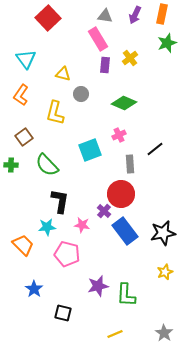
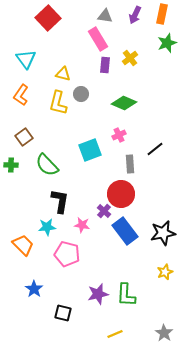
yellow L-shape: moved 3 px right, 10 px up
purple star: moved 8 px down
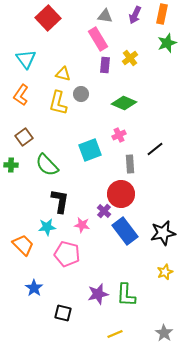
blue star: moved 1 px up
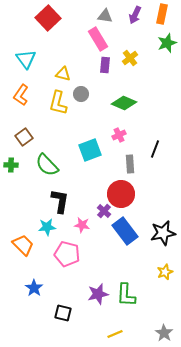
black line: rotated 30 degrees counterclockwise
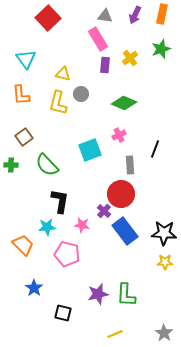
green star: moved 6 px left, 6 px down
orange L-shape: rotated 40 degrees counterclockwise
gray rectangle: moved 1 px down
black star: moved 1 px right; rotated 15 degrees clockwise
yellow star: moved 10 px up; rotated 21 degrees clockwise
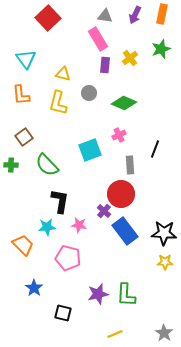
gray circle: moved 8 px right, 1 px up
pink star: moved 3 px left
pink pentagon: moved 1 px right, 4 px down
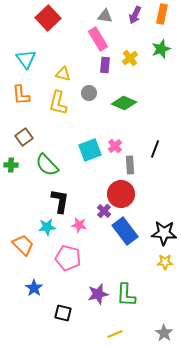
pink cross: moved 4 px left, 11 px down; rotated 16 degrees counterclockwise
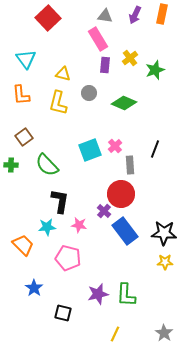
green star: moved 6 px left, 21 px down
yellow line: rotated 42 degrees counterclockwise
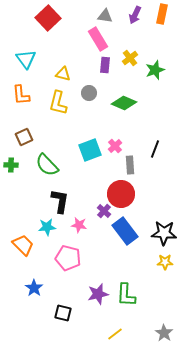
brown square: rotated 12 degrees clockwise
yellow line: rotated 28 degrees clockwise
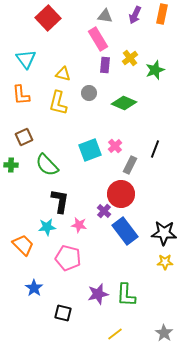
gray rectangle: rotated 30 degrees clockwise
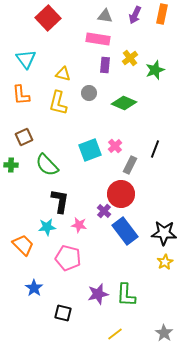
pink rectangle: rotated 50 degrees counterclockwise
yellow star: rotated 28 degrees counterclockwise
